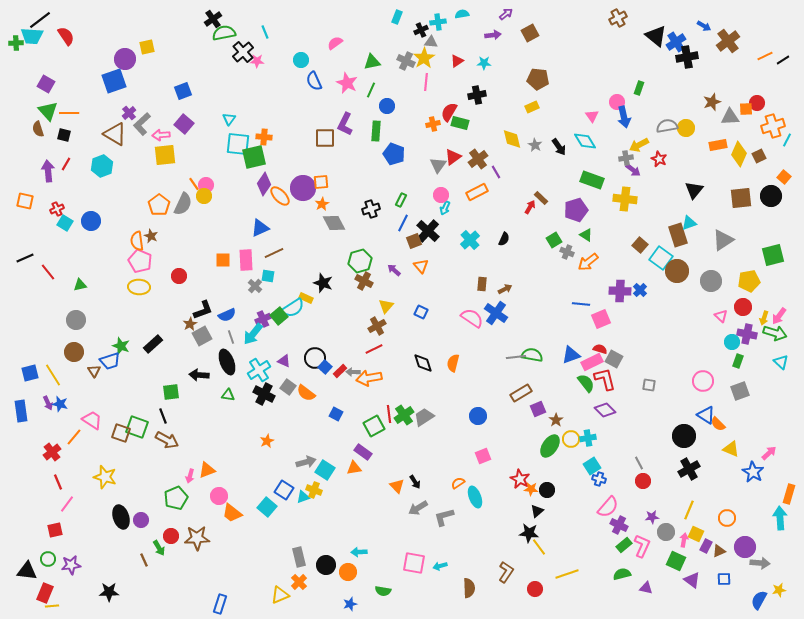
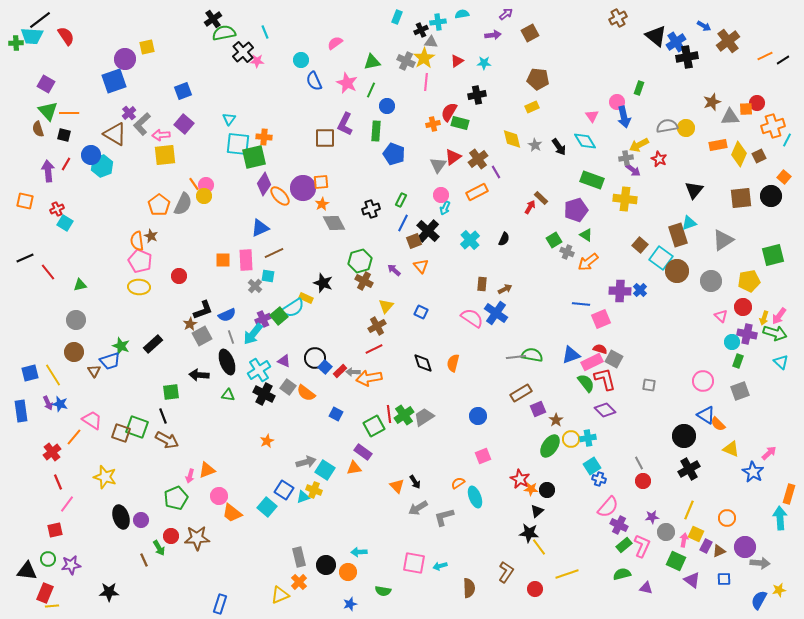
blue circle at (91, 221): moved 66 px up
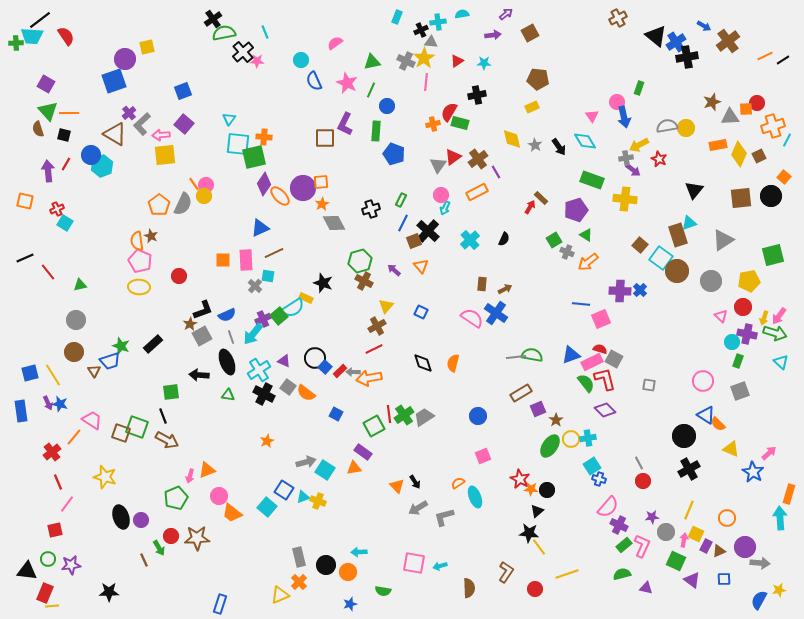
yellow cross at (314, 490): moved 4 px right, 11 px down
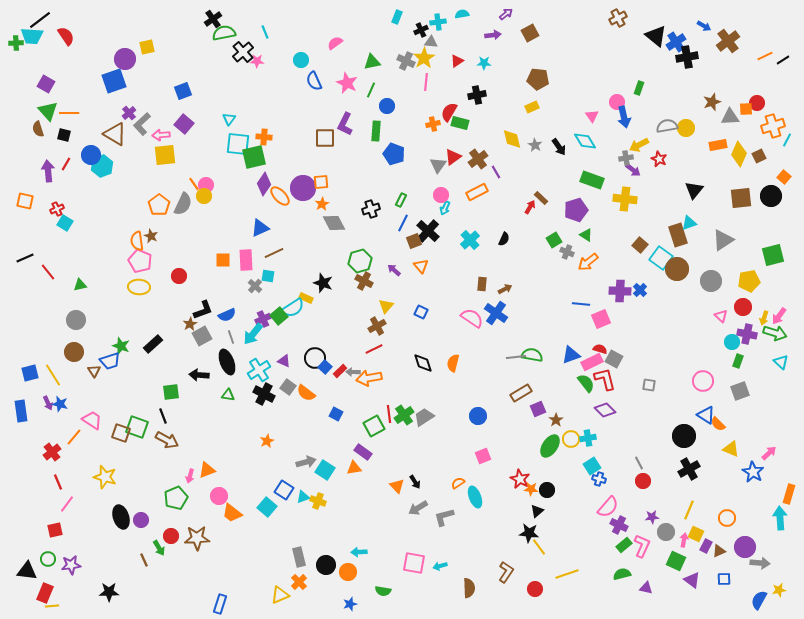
brown circle at (677, 271): moved 2 px up
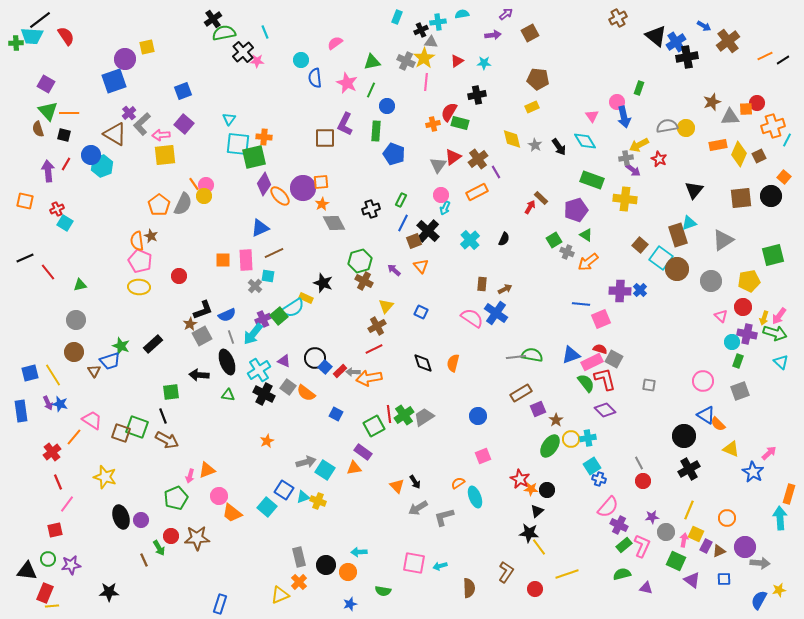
blue semicircle at (314, 81): moved 1 px right, 3 px up; rotated 18 degrees clockwise
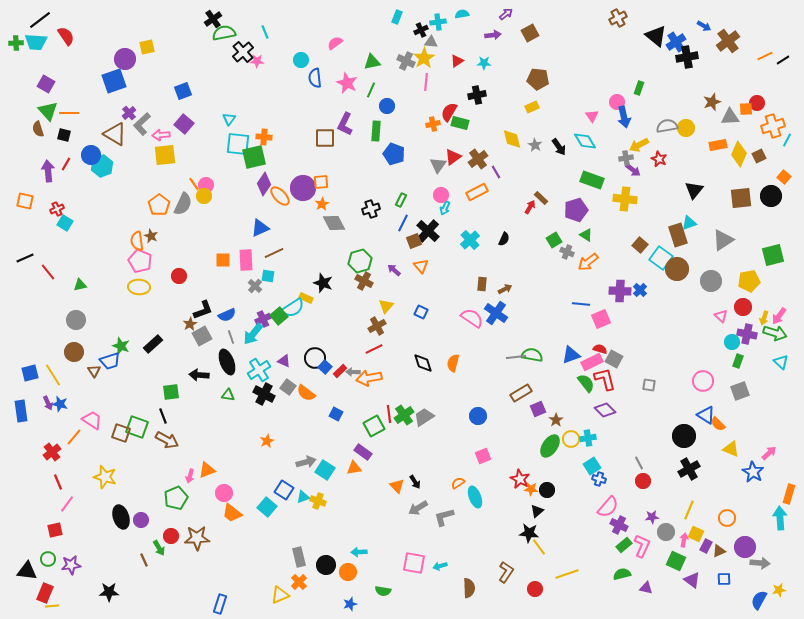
cyan trapezoid at (32, 36): moved 4 px right, 6 px down
pink circle at (219, 496): moved 5 px right, 3 px up
